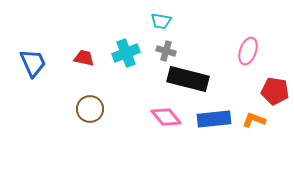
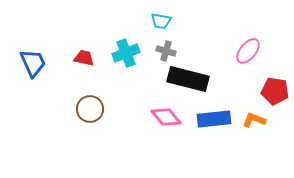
pink ellipse: rotated 20 degrees clockwise
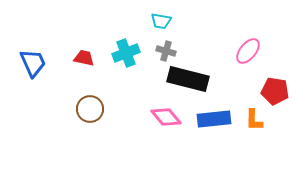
orange L-shape: rotated 110 degrees counterclockwise
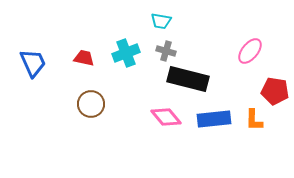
pink ellipse: moved 2 px right
brown circle: moved 1 px right, 5 px up
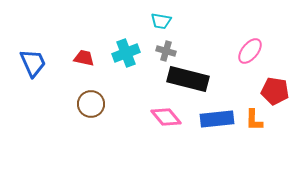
blue rectangle: moved 3 px right
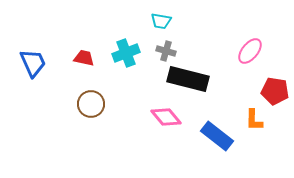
blue rectangle: moved 17 px down; rotated 44 degrees clockwise
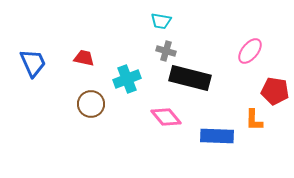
cyan cross: moved 1 px right, 26 px down
black rectangle: moved 2 px right, 1 px up
blue rectangle: rotated 36 degrees counterclockwise
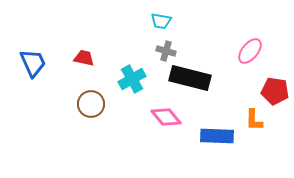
cyan cross: moved 5 px right; rotated 8 degrees counterclockwise
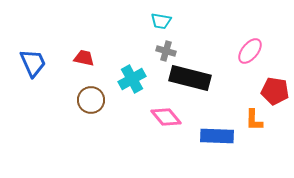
brown circle: moved 4 px up
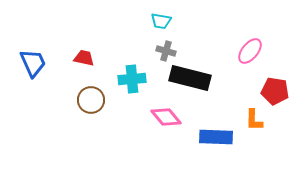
cyan cross: rotated 24 degrees clockwise
blue rectangle: moved 1 px left, 1 px down
